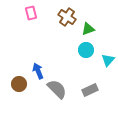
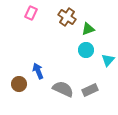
pink rectangle: rotated 40 degrees clockwise
gray semicircle: moved 6 px right; rotated 20 degrees counterclockwise
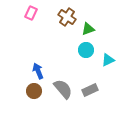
cyan triangle: rotated 24 degrees clockwise
brown circle: moved 15 px right, 7 px down
gray semicircle: rotated 25 degrees clockwise
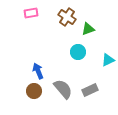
pink rectangle: rotated 56 degrees clockwise
cyan circle: moved 8 px left, 2 px down
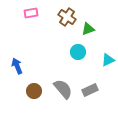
blue arrow: moved 21 px left, 5 px up
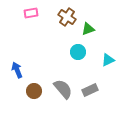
blue arrow: moved 4 px down
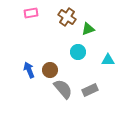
cyan triangle: rotated 24 degrees clockwise
blue arrow: moved 12 px right
brown circle: moved 16 px right, 21 px up
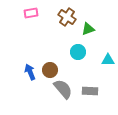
blue arrow: moved 1 px right, 2 px down
gray rectangle: moved 1 px down; rotated 28 degrees clockwise
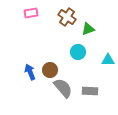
gray semicircle: moved 1 px up
